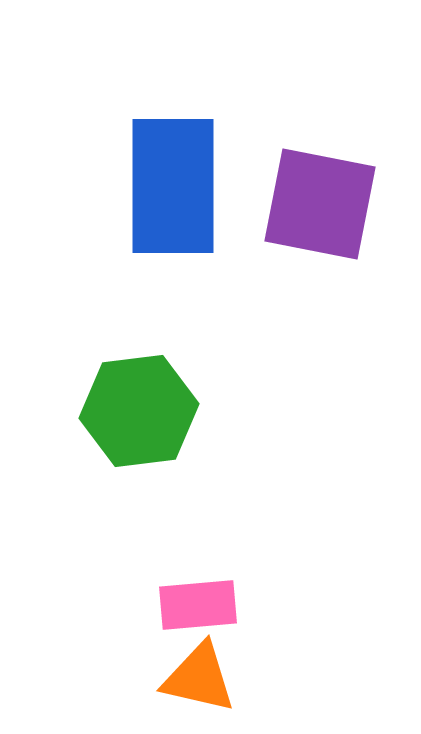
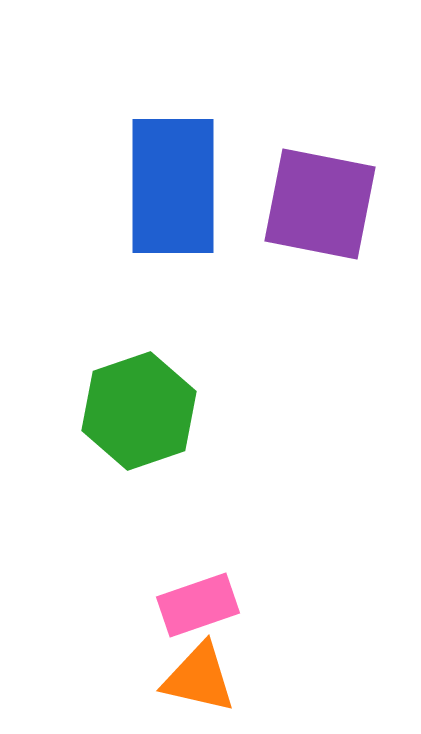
green hexagon: rotated 12 degrees counterclockwise
pink rectangle: rotated 14 degrees counterclockwise
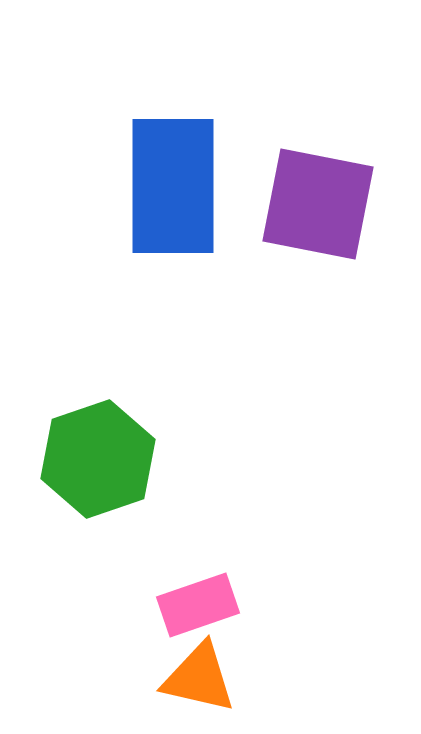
purple square: moved 2 px left
green hexagon: moved 41 px left, 48 px down
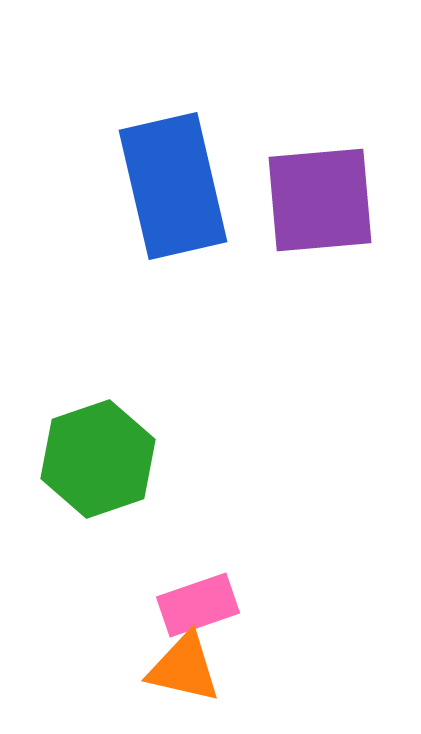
blue rectangle: rotated 13 degrees counterclockwise
purple square: moved 2 px right, 4 px up; rotated 16 degrees counterclockwise
orange triangle: moved 15 px left, 10 px up
